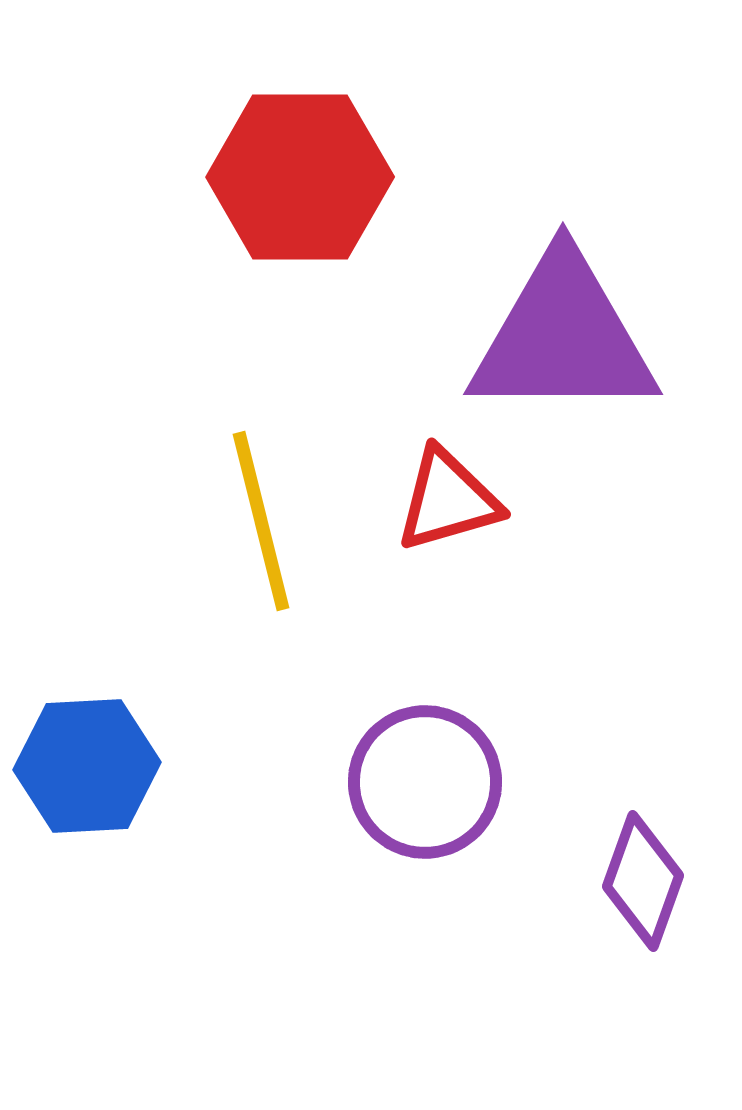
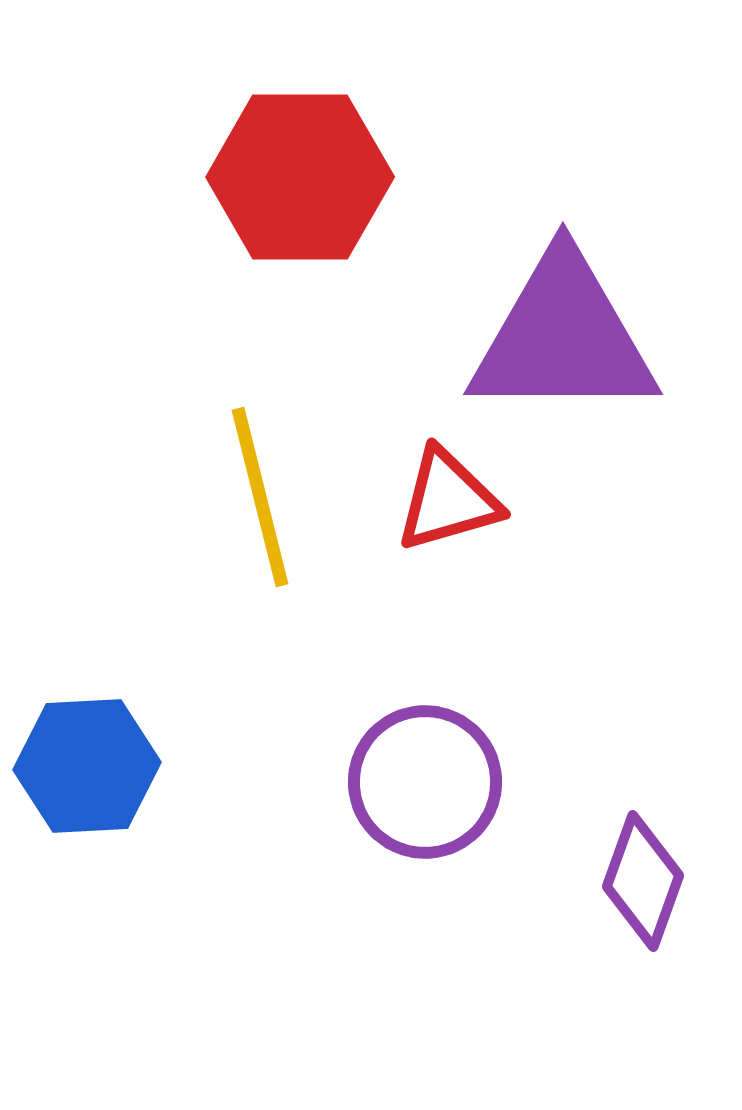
yellow line: moved 1 px left, 24 px up
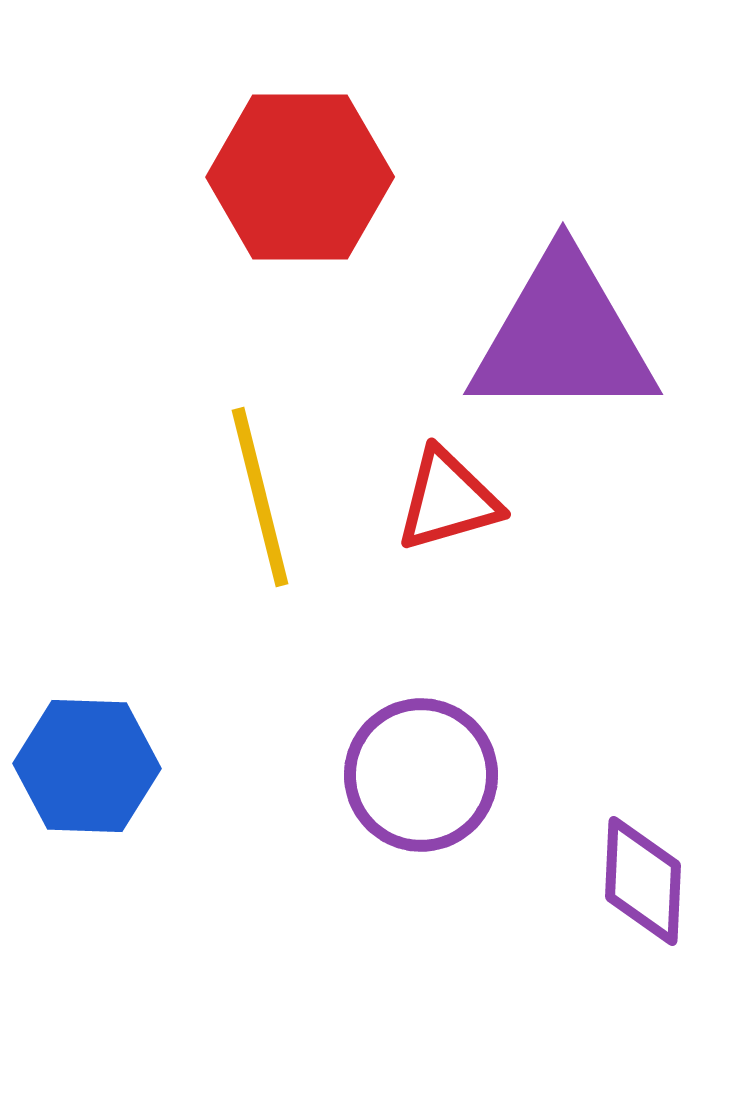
blue hexagon: rotated 5 degrees clockwise
purple circle: moved 4 px left, 7 px up
purple diamond: rotated 17 degrees counterclockwise
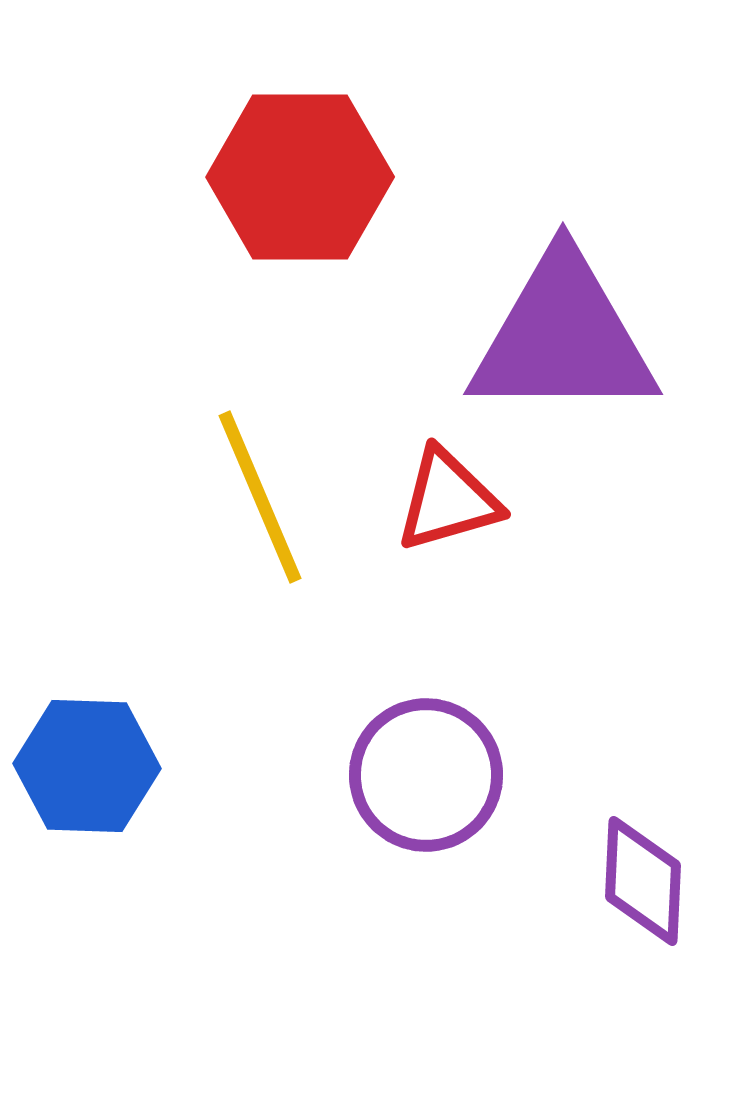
yellow line: rotated 9 degrees counterclockwise
purple circle: moved 5 px right
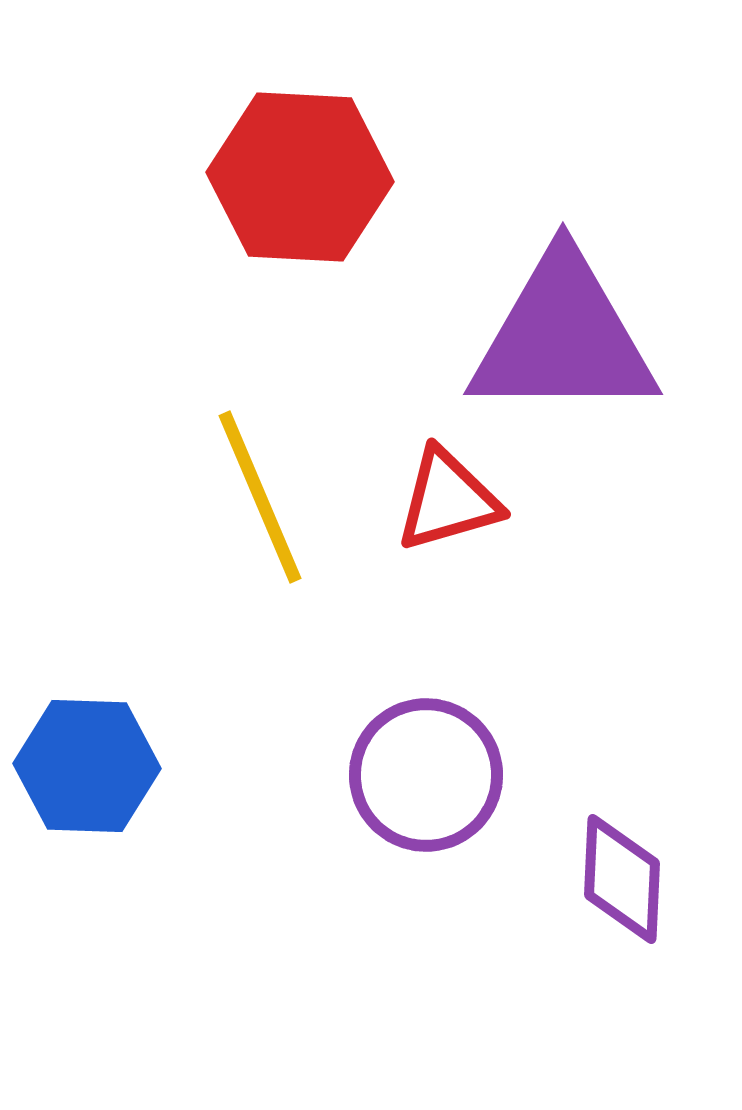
red hexagon: rotated 3 degrees clockwise
purple diamond: moved 21 px left, 2 px up
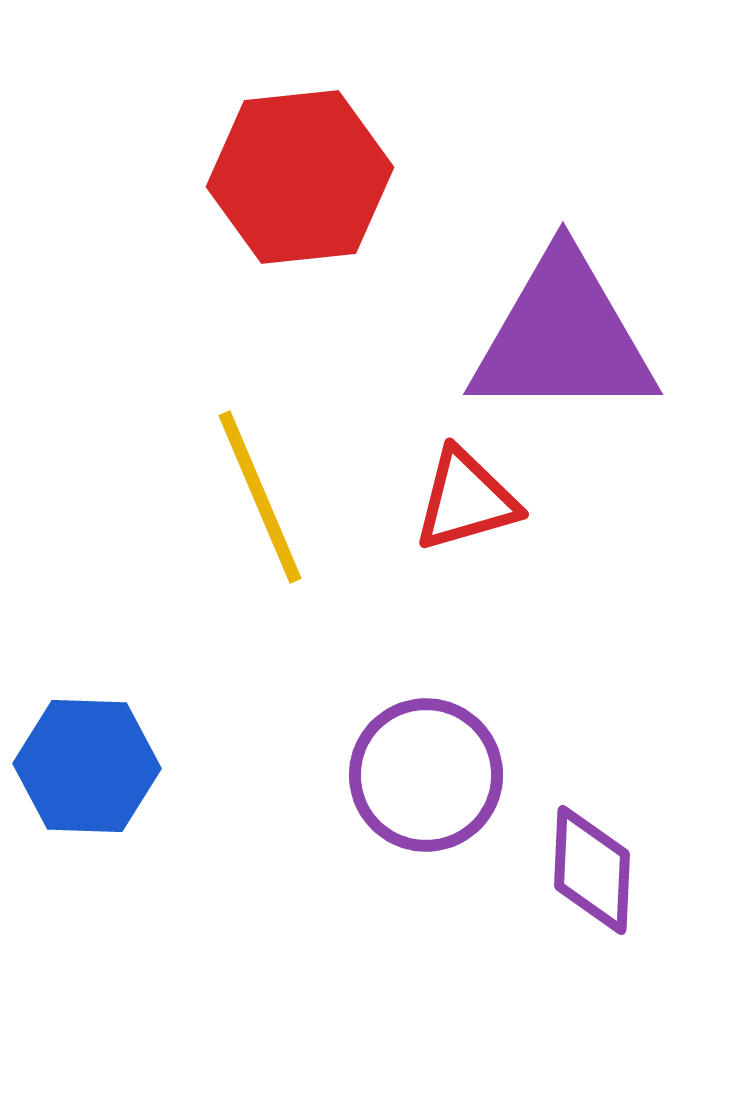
red hexagon: rotated 9 degrees counterclockwise
red triangle: moved 18 px right
purple diamond: moved 30 px left, 9 px up
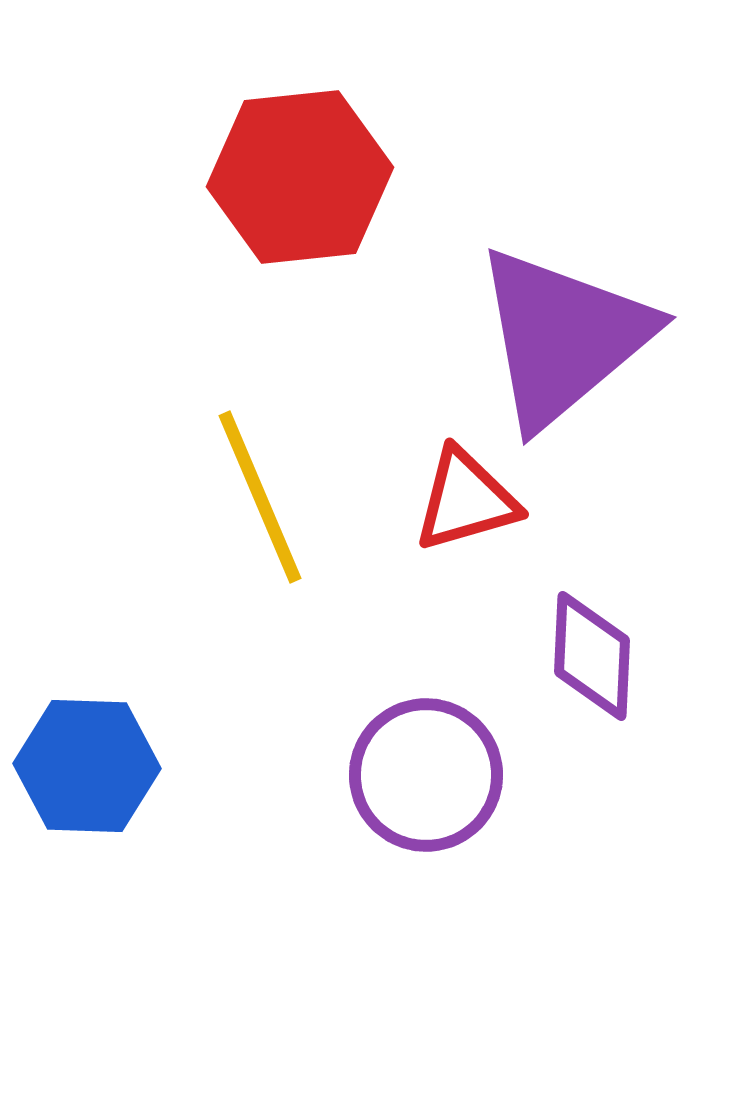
purple triangle: rotated 40 degrees counterclockwise
purple diamond: moved 214 px up
